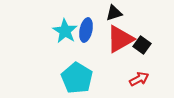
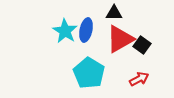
black triangle: rotated 18 degrees clockwise
cyan pentagon: moved 12 px right, 5 px up
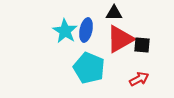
black square: rotated 30 degrees counterclockwise
cyan pentagon: moved 5 px up; rotated 8 degrees counterclockwise
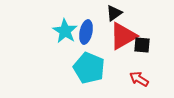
black triangle: rotated 36 degrees counterclockwise
blue ellipse: moved 2 px down
red triangle: moved 3 px right, 3 px up
red arrow: rotated 120 degrees counterclockwise
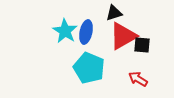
black triangle: rotated 18 degrees clockwise
red arrow: moved 1 px left
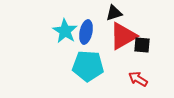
cyan pentagon: moved 1 px left, 2 px up; rotated 20 degrees counterclockwise
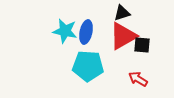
black triangle: moved 8 px right
cyan star: rotated 20 degrees counterclockwise
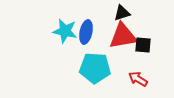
red triangle: rotated 20 degrees clockwise
black square: moved 1 px right
cyan pentagon: moved 7 px right, 2 px down
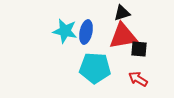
black square: moved 4 px left, 4 px down
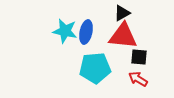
black triangle: rotated 12 degrees counterclockwise
red triangle: rotated 16 degrees clockwise
black square: moved 8 px down
cyan pentagon: rotated 8 degrees counterclockwise
